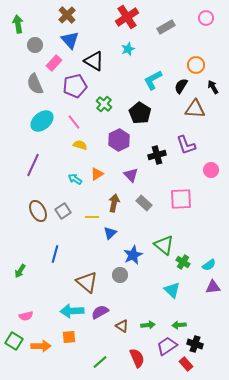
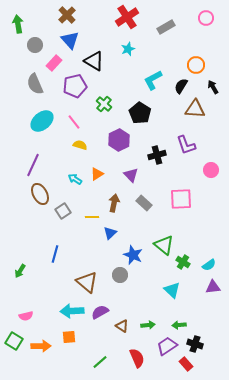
brown ellipse at (38, 211): moved 2 px right, 17 px up
blue star at (133, 255): rotated 24 degrees counterclockwise
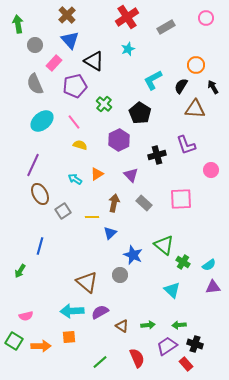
blue line at (55, 254): moved 15 px left, 8 px up
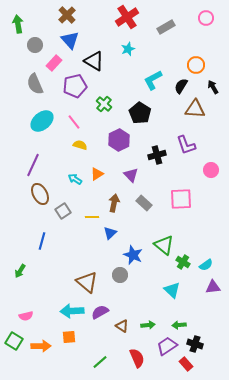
blue line at (40, 246): moved 2 px right, 5 px up
cyan semicircle at (209, 265): moved 3 px left
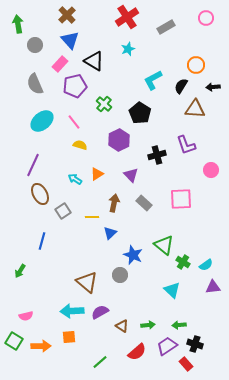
pink rectangle at (54, 63): moved 6 px right, 1 px down
black arrow at (213, 87): rotated 64 degrees counterclockwise
red semicircle at (137, 358): moved 6 px up; rotated 72 degrees clockwise
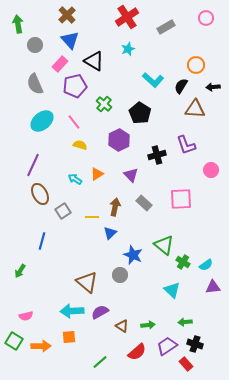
cyan L-shape at (153, 80): rotated 110 degrees counterclockwise
brown arrow at (114, 203): moved 1 px right, 4 px down
green arrow at (179, 325): moved 6 px right, 3 px up
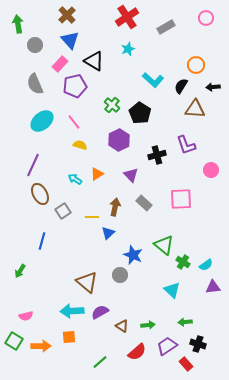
green cross at (104, 104): moved 8 px right, 1 px down
blue triangle at (110, 233): moved 2 px left
black cross at (195, 344): moved 3 px right
